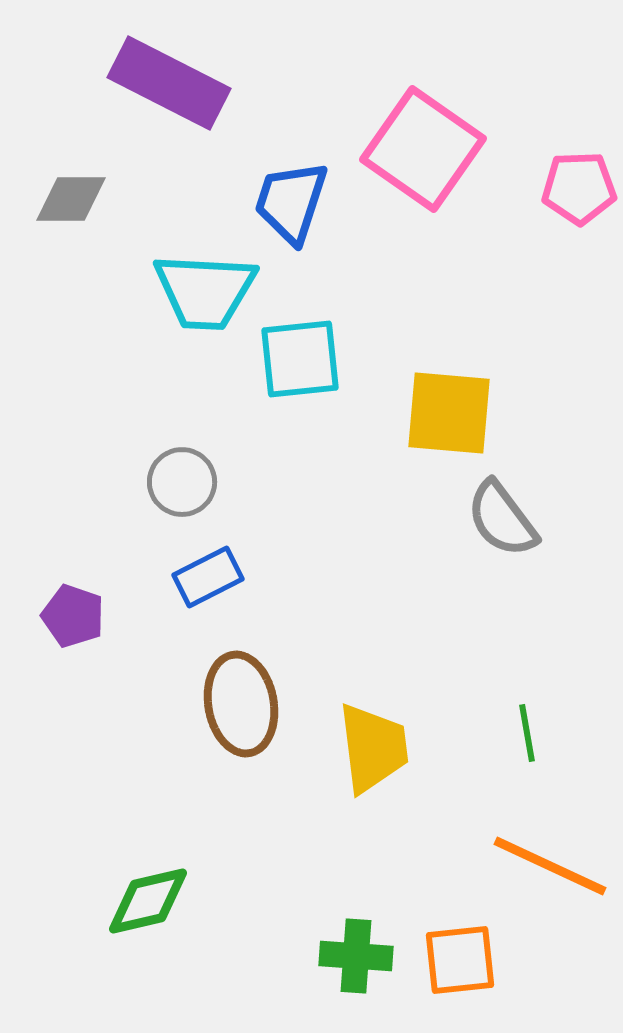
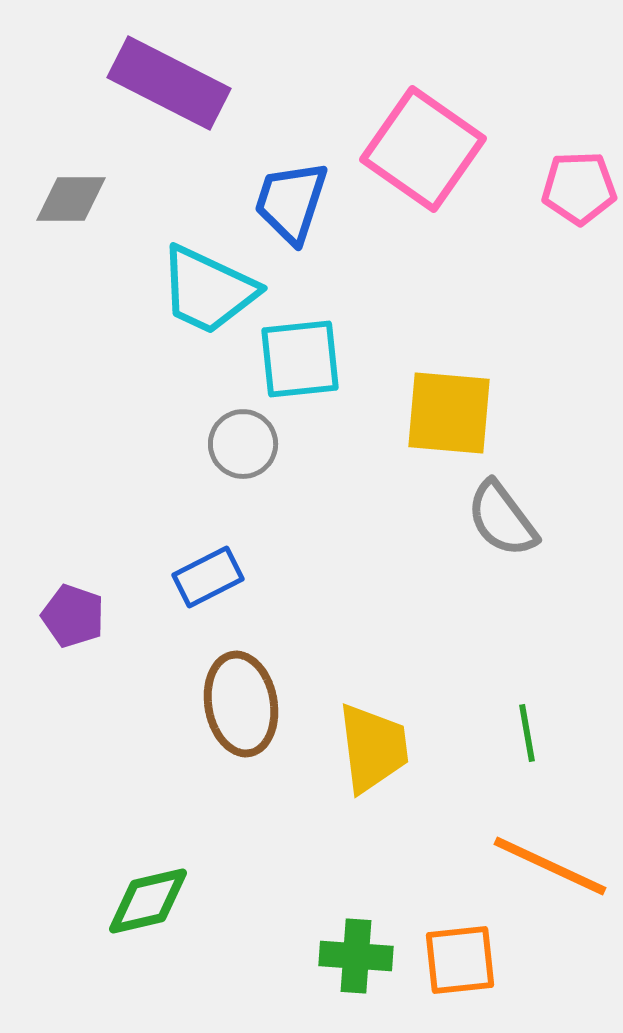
cyan trapezoid: moved 3 px right, 1 px up; rotated 22 degrees clockwise
gray circle: moved 61 px right, 38 px up
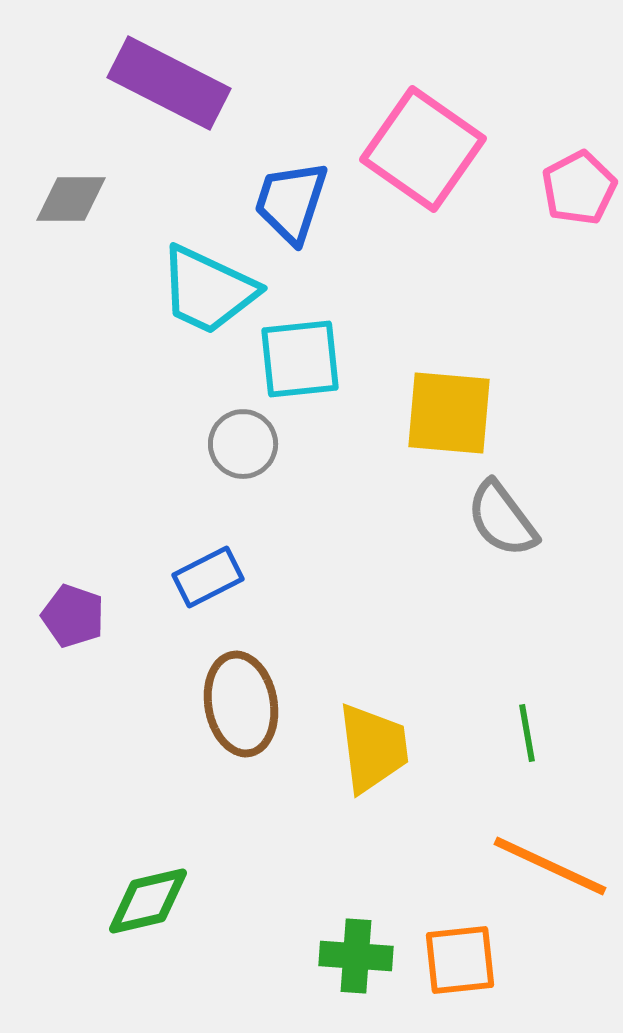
pink pentagon: rotated 26 degrees counterclockwise
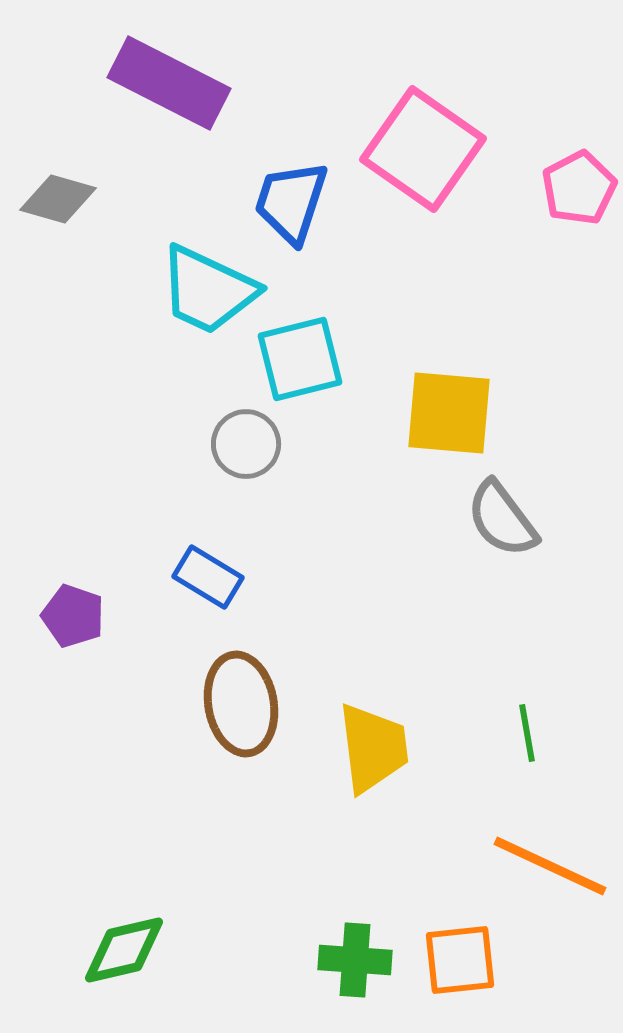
gray diamond: moved 13 px left; rotated 16 degrees clockwise
cyan square: rotated 8 degrees counterclockwise
gray circle: moved 3 px right
blue rectangle: rotated 58 degrees clockwise
green diamond: moved 24 px left, 49 px down
green cross: moved 1 px left, 4 px down
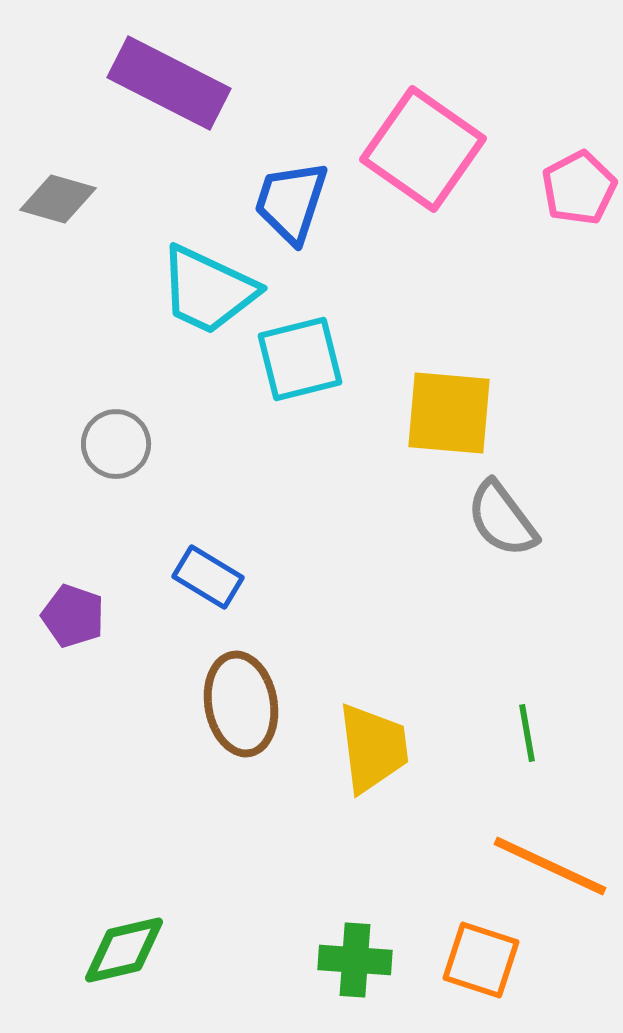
gray circle: moved 130 px left
orange square: moved 21 px right; rotated 24 degrees clockwise
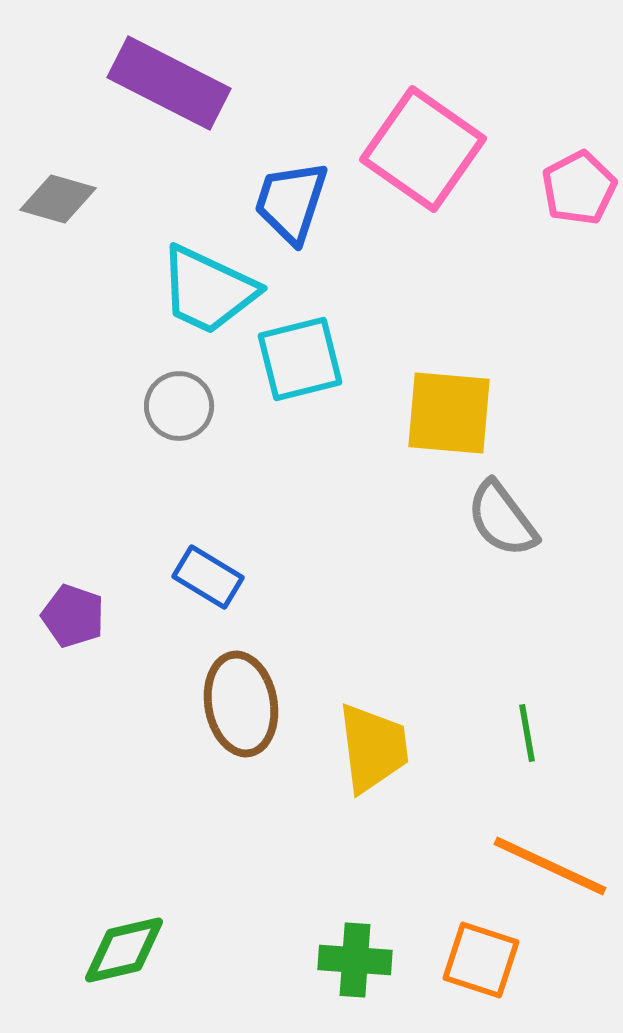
gray circle: moved 63 px right, 38 px up
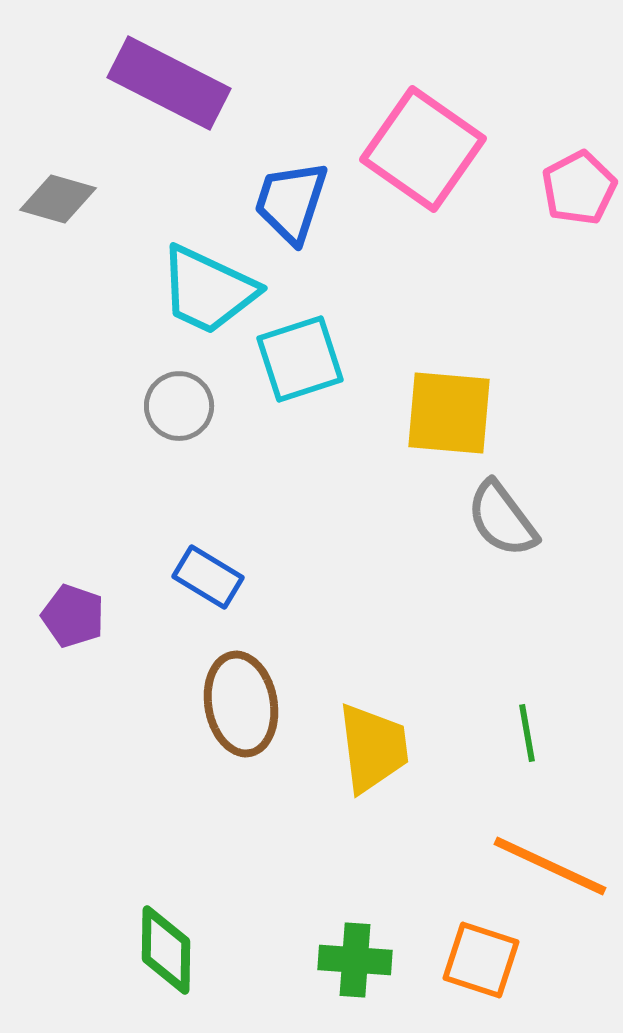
cyan square: rotated 4 degrees counterclockwise
green diamond: moved 42 px right; rotated 76 degrees counterclockwise
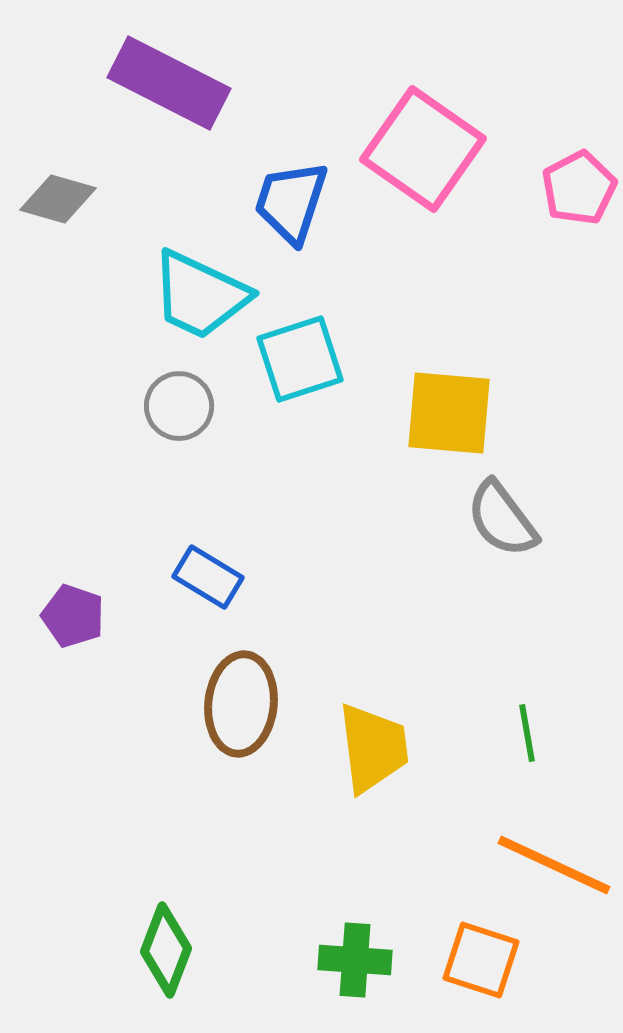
cyan trapezoid: moved 8 px left, 5 px down
brown ellipse: rotated 16 degrees clockwise
orange line: moved 4 px right, 1 px up
green diamond: rotated 20 degrees clockwise
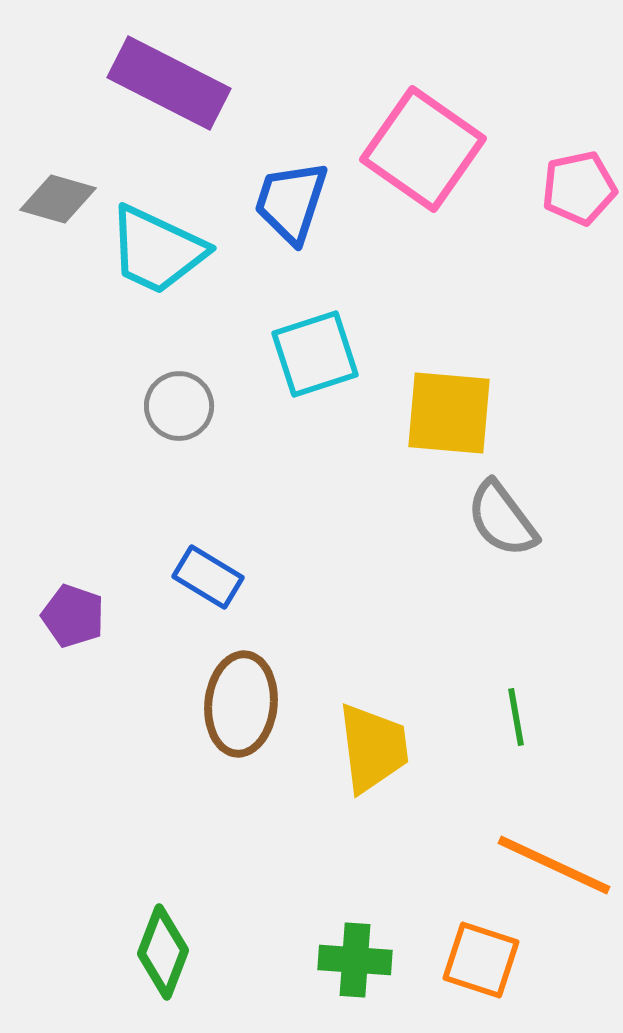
pink pentagon: rotated 16 degrees clockwise
cyan trapezoid: moved 43 px left, 45 px up
cyan square: moved 15 px right, 5 px up
green line: moved 11 px left, 16 px up
green diamond: moved 3 px left, 2 px down
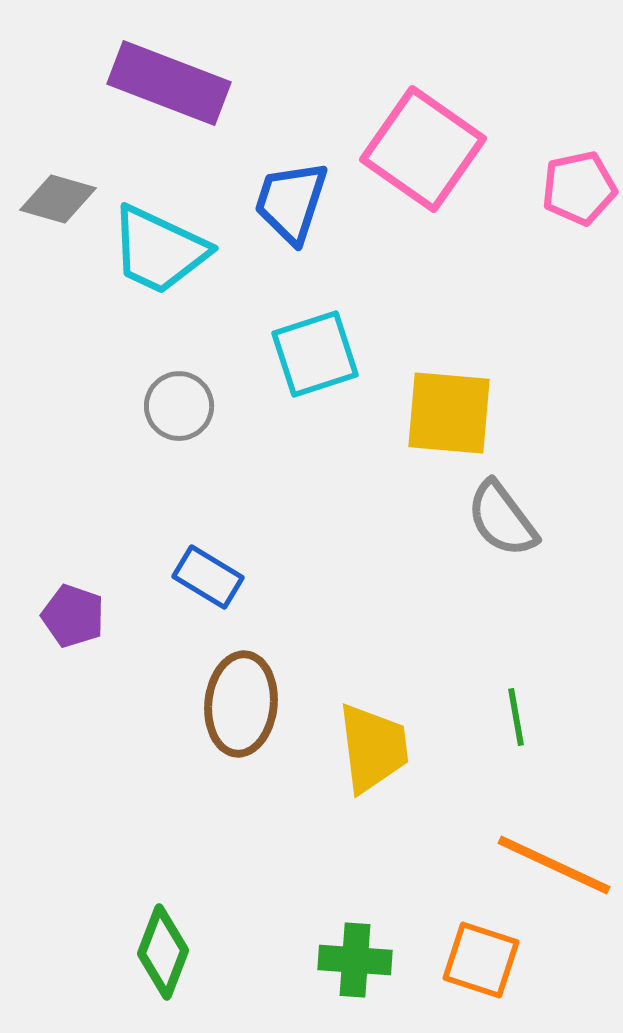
purple rectangle: rotated 6 degrees counterclockwise
cyan trapezoid: moved 2 px right
